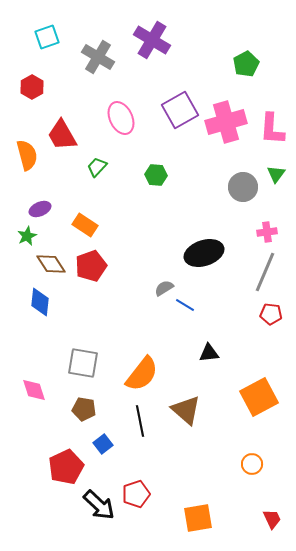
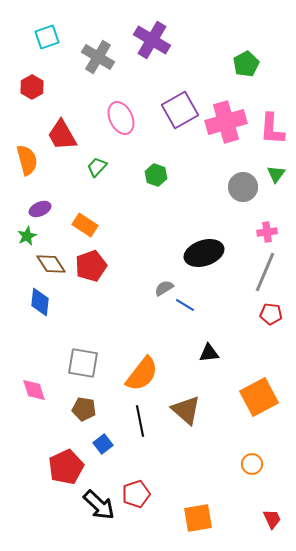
orange semicircle at (27, 155): moved 5 px down
green hexagon at (156, 175): rotated 15 degrees clockwise
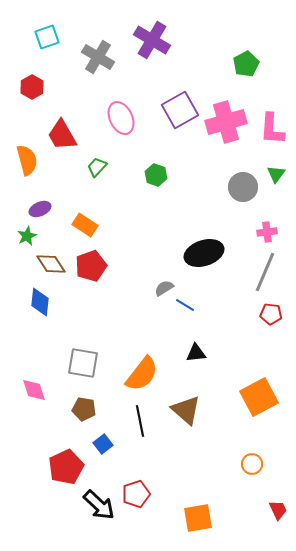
black triangle at (209, 353): moved 13 px left
red trapezoid at (272, 519): moved 6 px right, 9 px up
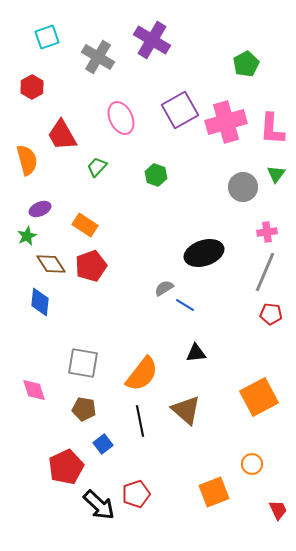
orange square at (198, 518): moved 16 px right, 26 px up; rotated 12 degrees counterclockwise
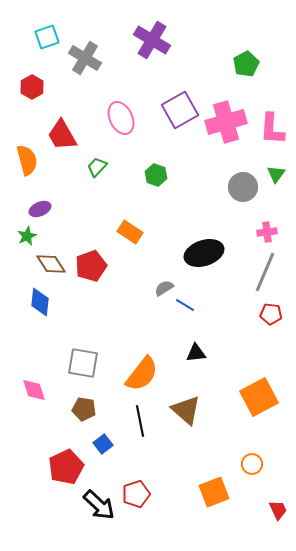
gray cross at (98, 57): moved 13 px left, 1 px down
orange rectangle at (85, 225): moved 45 px right, 7 px down
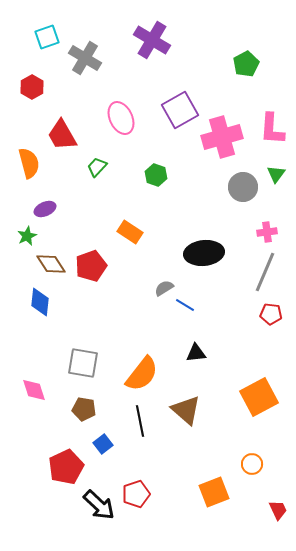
pink cross at (226, 122): moved 4 px left, 15 px down
orange semicircle at (27, 160): moved 2 px right, 3 px down
purple ellipse at (40, 209): moved 5 px right
black ellipse at (204, 253): rotated 12 degrees clockwise
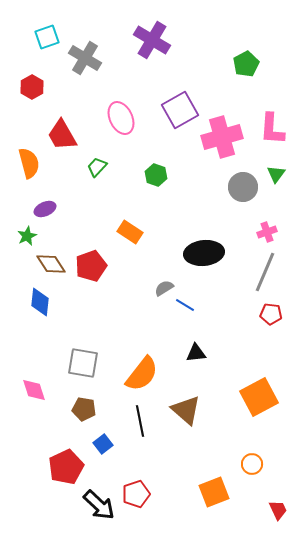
pink cross at (267, 232): rotated 12 degrees counterclockwise
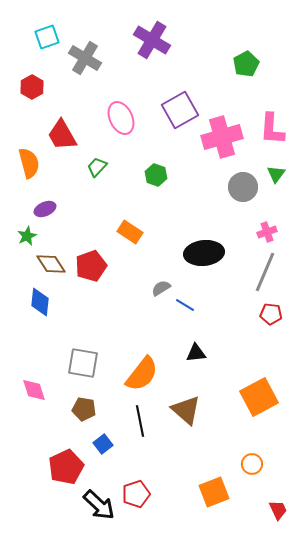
gray semicircle at (164, 288): moved 3 px left
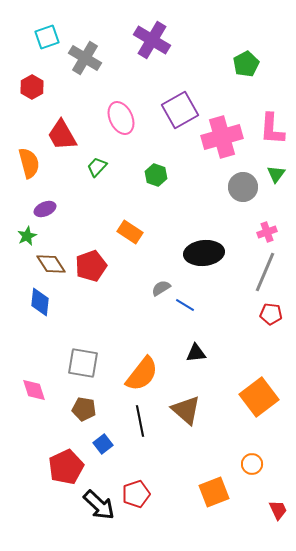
orange square at (259, 397): rotated 9 degrees counterclockwise
